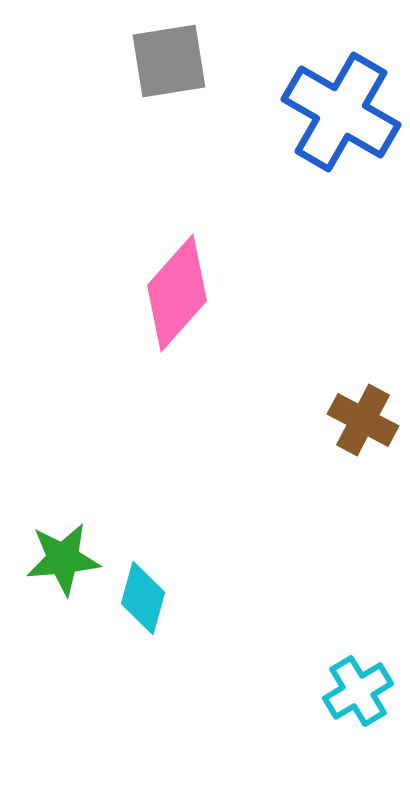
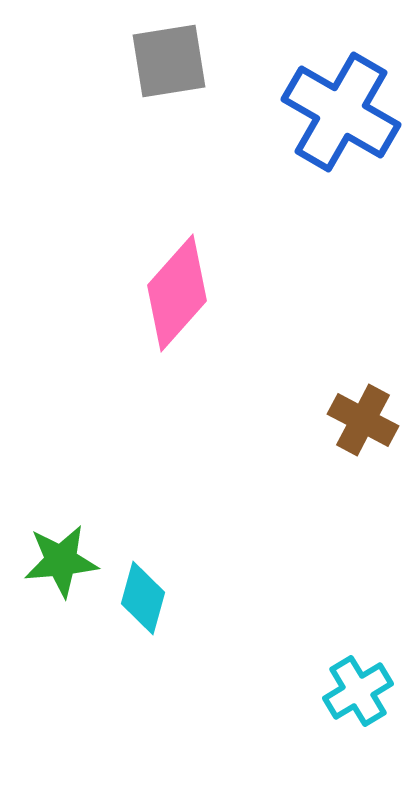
green star: moved 2 px left, 2 px down
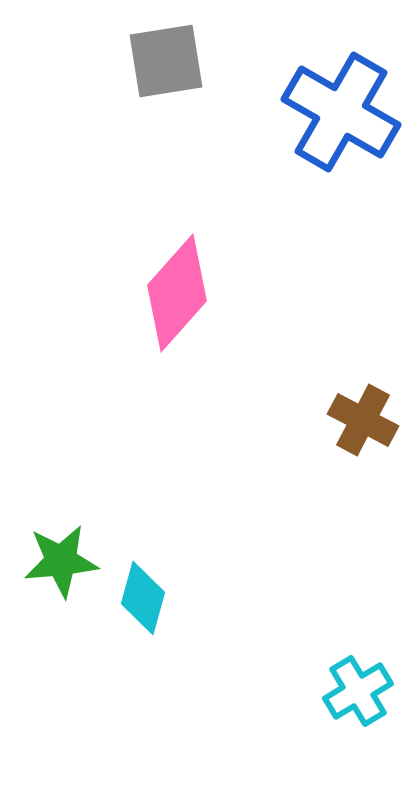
gray square: moved 3 px left
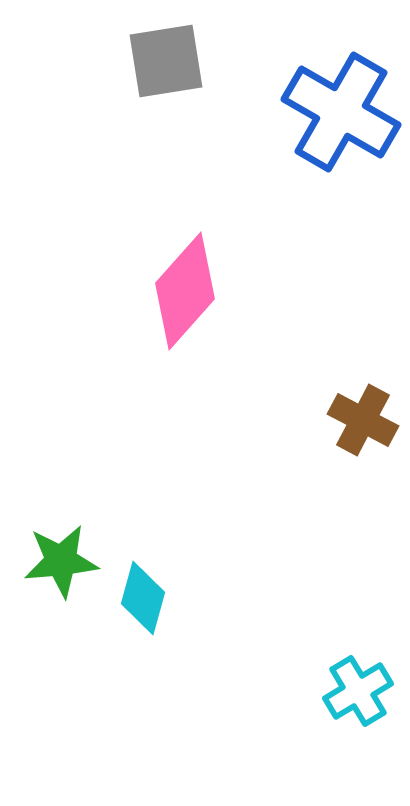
pink diamond: moved 8 px right, 2 px up
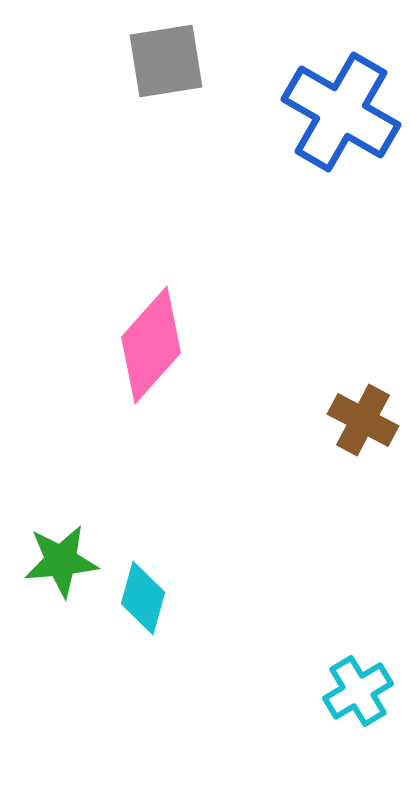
pink diamond: moved 34 px left, 54 px down
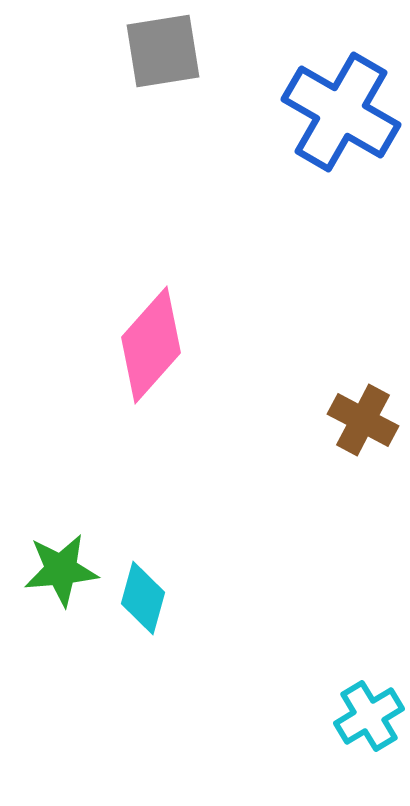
gray square: moved 3 px left, 10 px up
green star: moved 9 px down
cyan cross: moved 11 px right, 25 px down
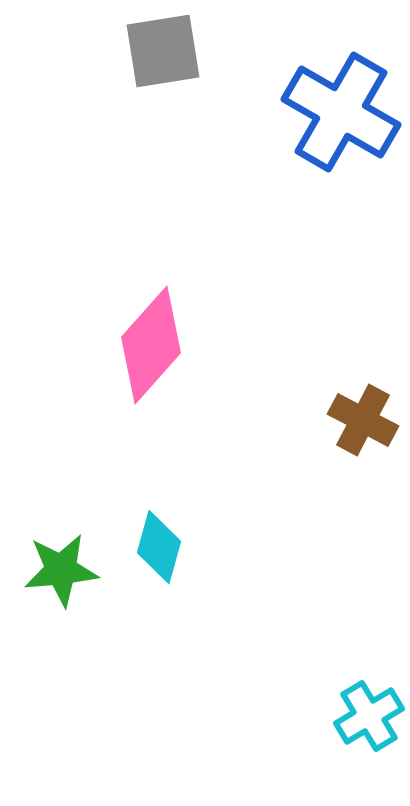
cyan diamond: moved 16 px right, 51 px up
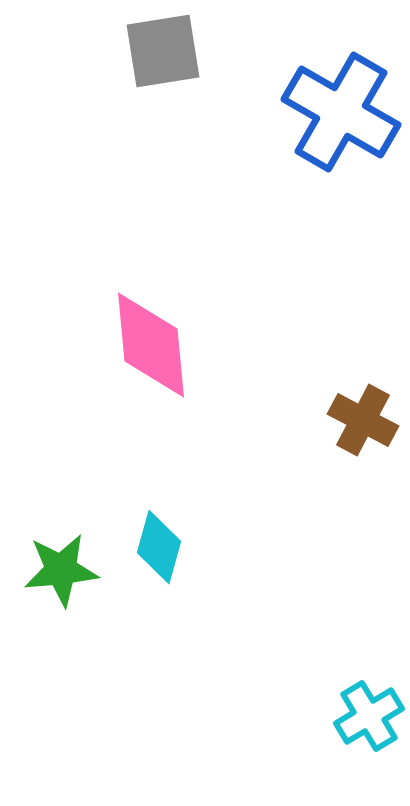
pink diamond: rotated 47 degrees counterclockwise
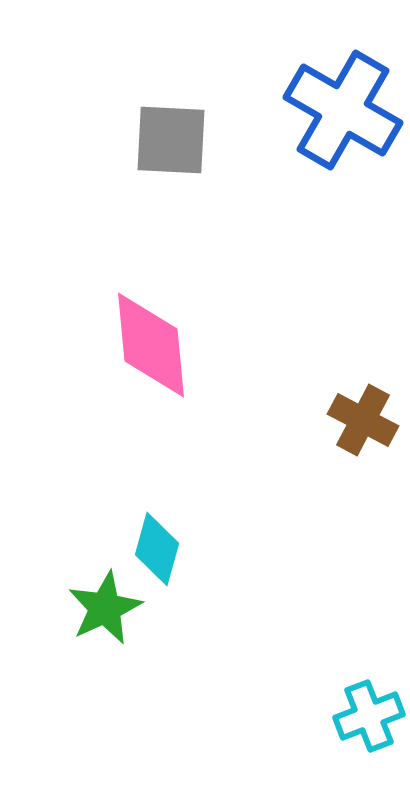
gray square: moved 8 px right, 89 px down; rotated 12 degrees clockwise
blue cross: moved 2 px right, 2 px up
cyan diamond: moved 2 px left, 2 px down
green star: moved 44 px right, 38 px down; rotated 20 degrees counterclockwise
cyan cross: rotated 10 degrees clockwise
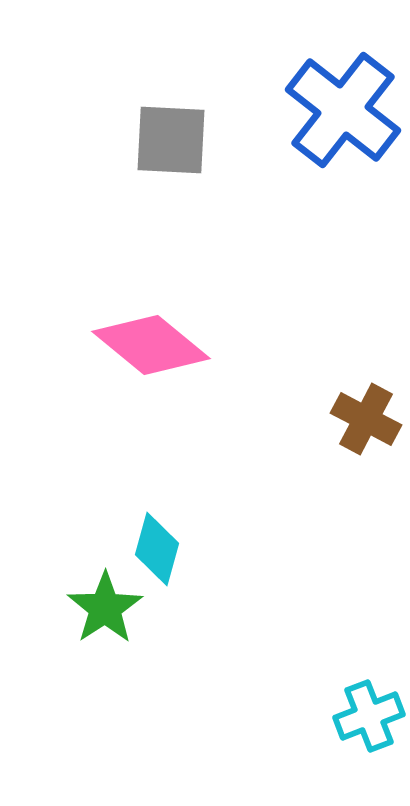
blue cross: rotated 8 degrees clockwise
pink diamond: rotated 45 degrees counterclockwise
brown cross: moved 3 px right, 1 px up
green star: rotated 8 degrees counterclockwise
